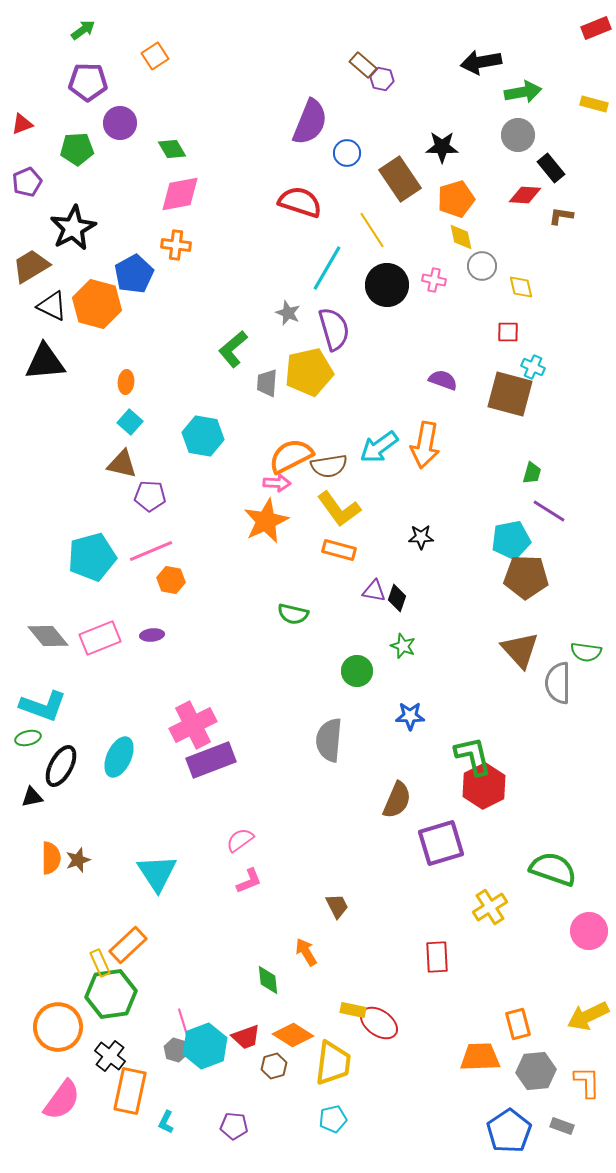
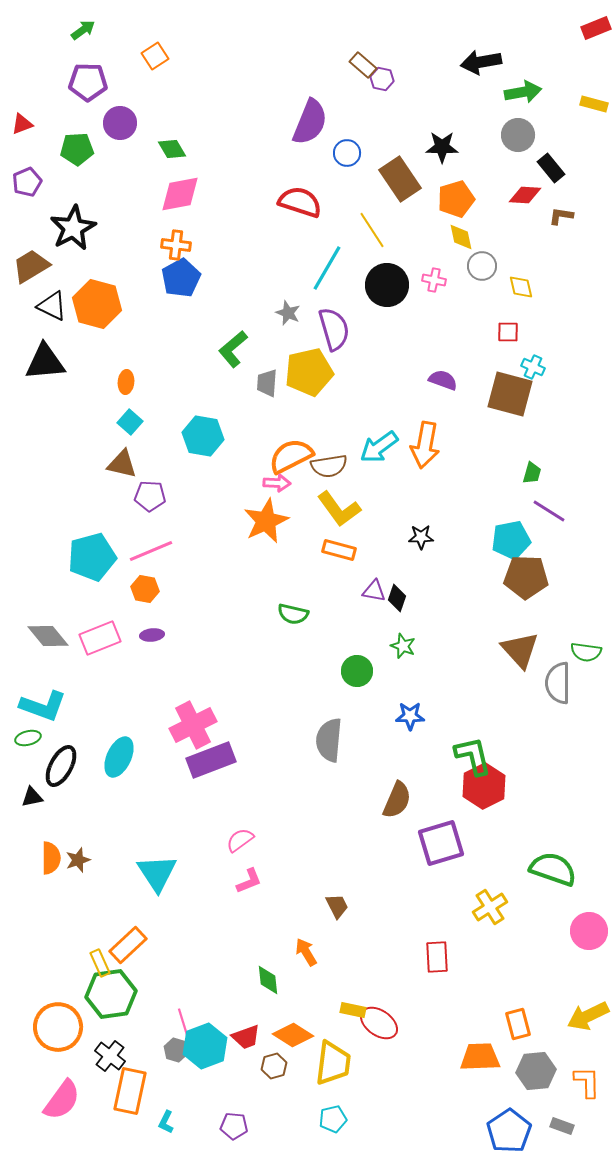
blue pentagon at (134, 274): moved 47 px right, 4 px down
orange hexagon at (171, 580): moved 26 px left, 9 px down
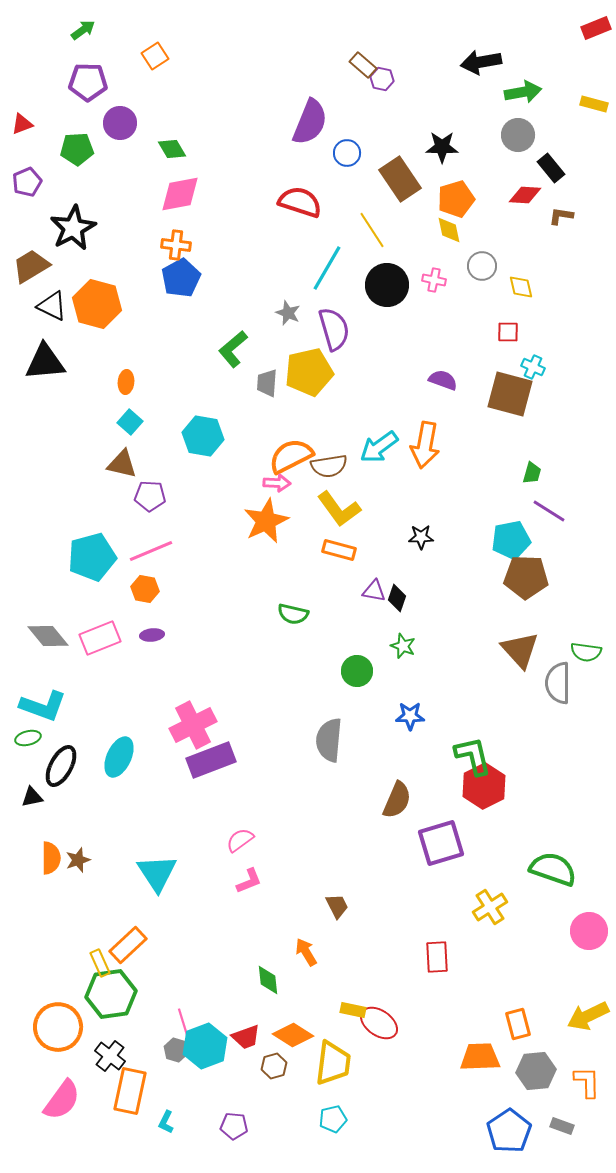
yellow diamond at (461, 237): moved 12 px left, 7 px up
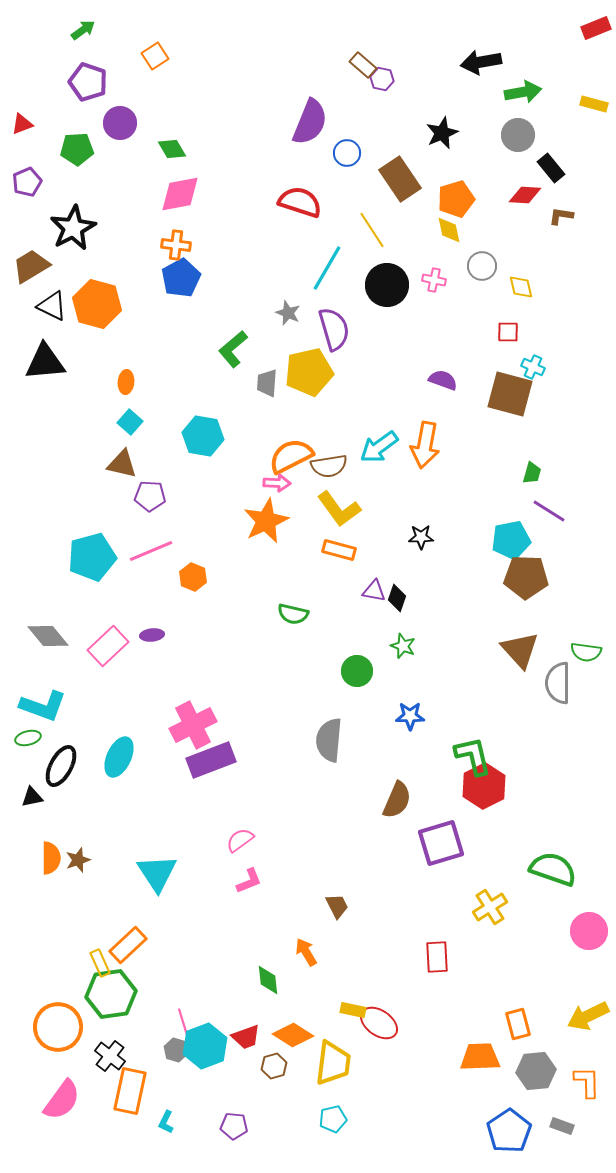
purple pentagon at (88, 82): rotated 18 degrees clockwise
black star at (442, 147): moved 14 px up; rotated 24 degrees counterclockwise
orange hexagon at (145, 589): moved 48 px right, 12 px up; rotated 12 degrees clockwise
pink rectangle at (100, 638): moved 8 px right, 8 px down; rotated 21 degrees counterclockwise
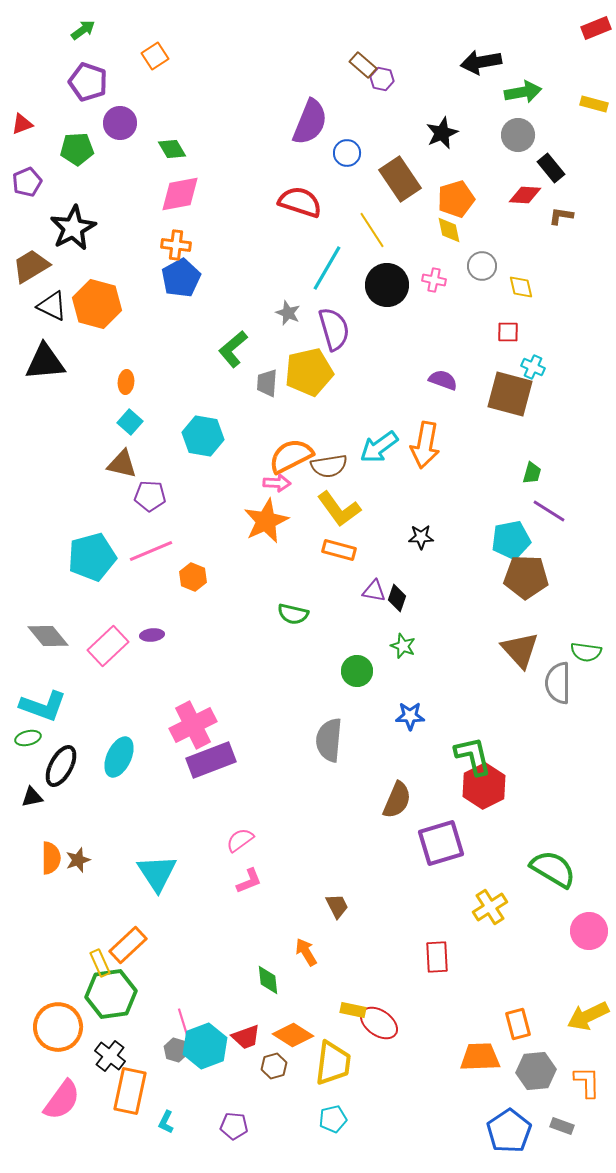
green semicircle at (553, 869): rotated 12 degrees clockwise
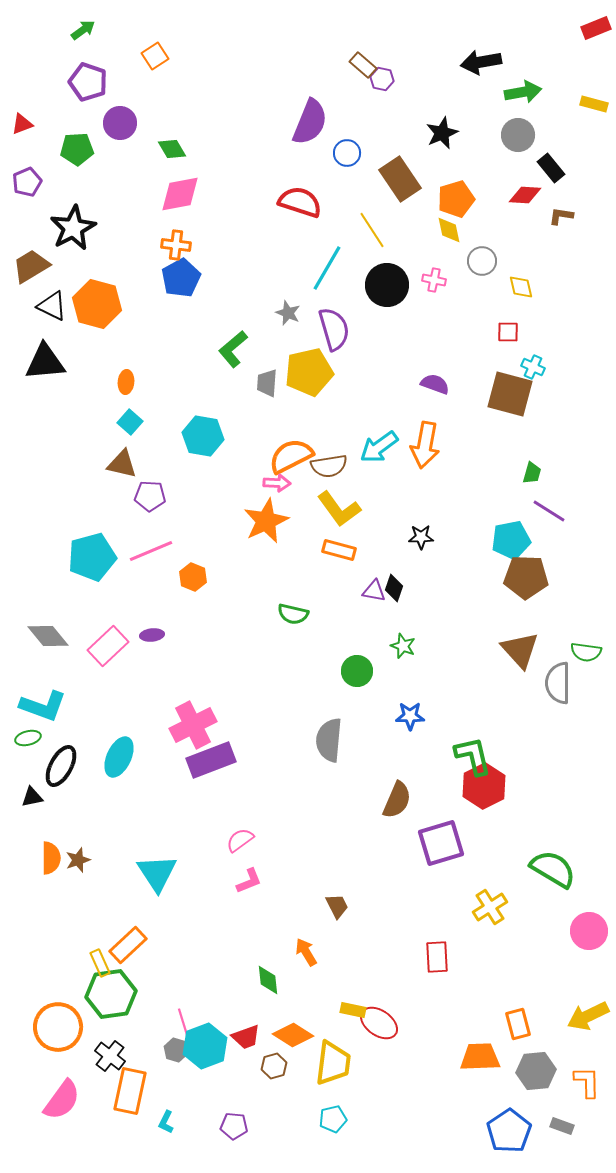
gray circle at (482, 266): moved 5 px up
purple semicircle at (443, 380): moved 8 px left, 4 px down
black diamond at (397, 598): moved 3 px left, 10 px up
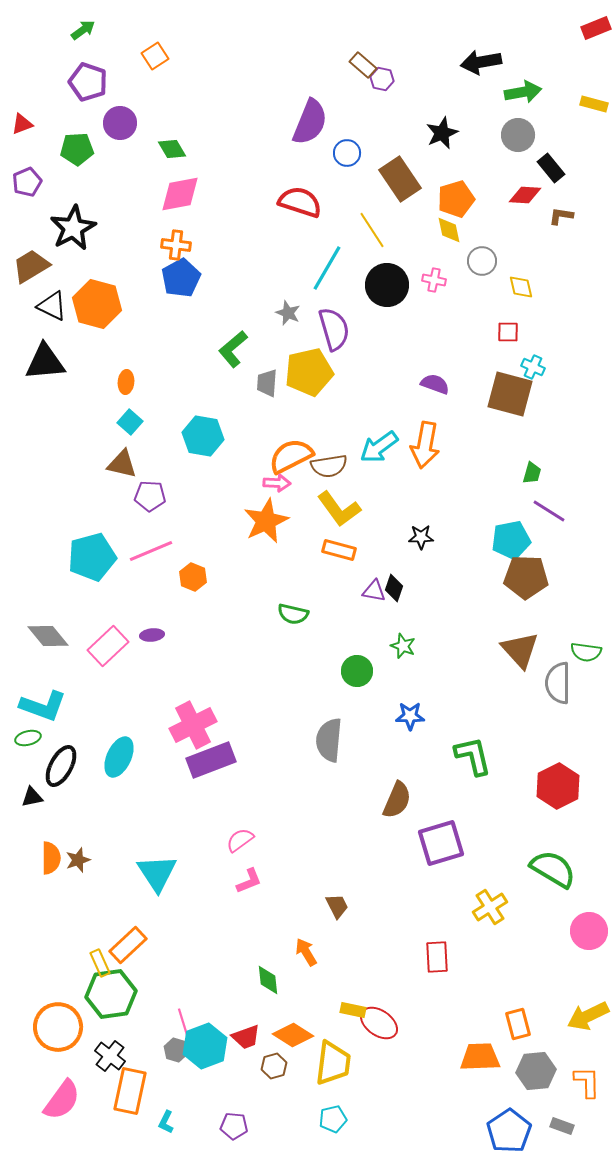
red hexagon at (484, 786): moved 74 px right
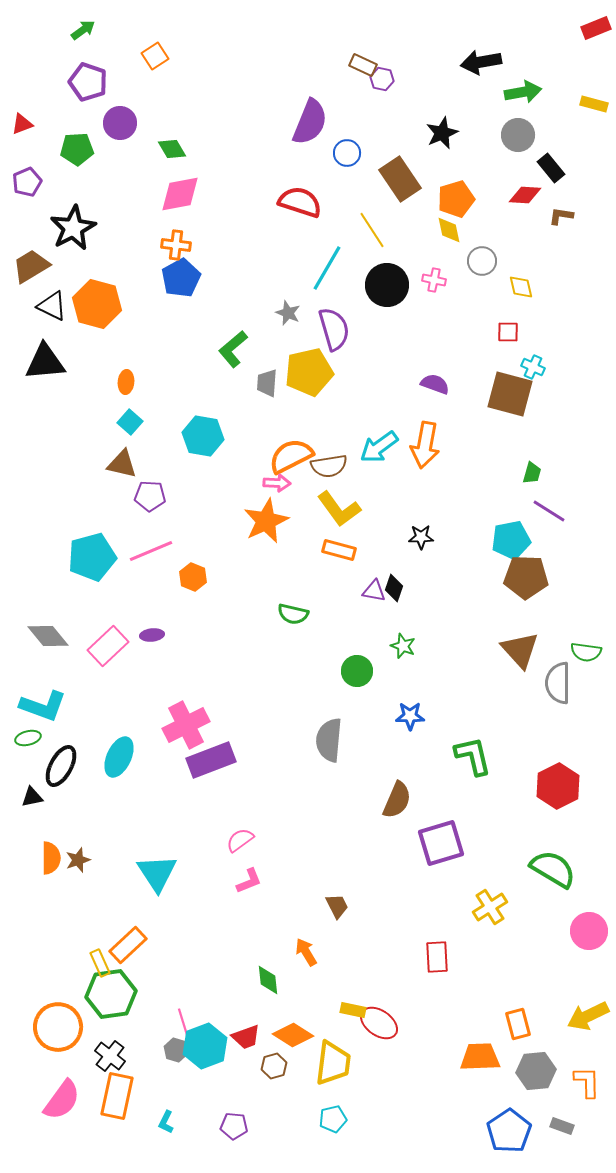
brown rectangle at (363, 65): rotated 16 degrees counterclockwise
pink cross at (193, 725): moved 7 px left
orange rectangle at (130, 1091): moved 13 px left, 5 px down
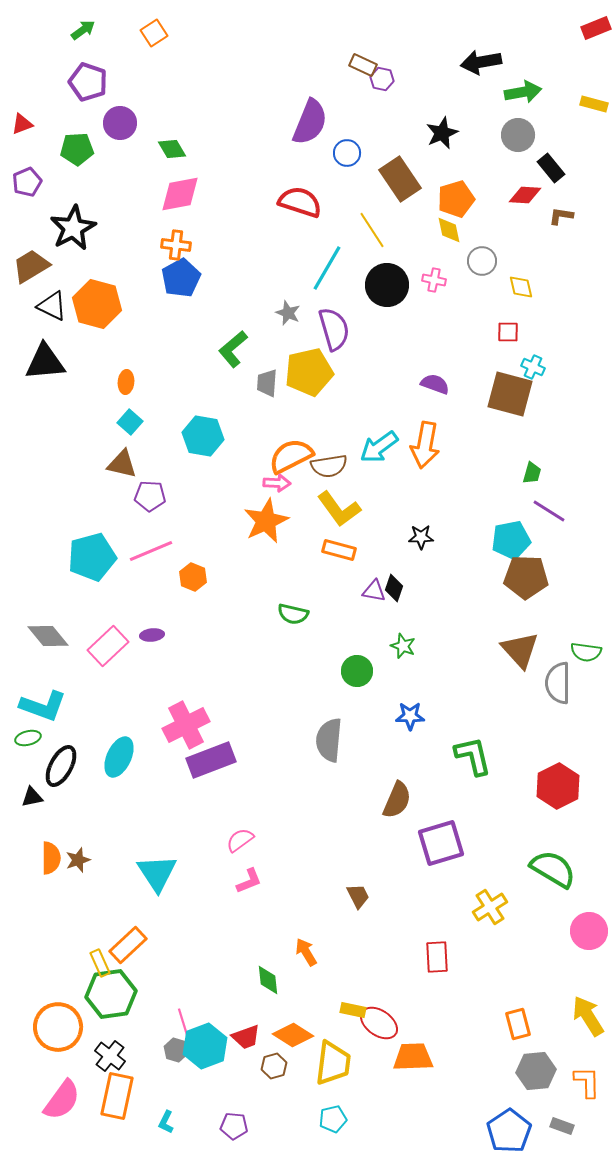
orange square at (155, 56): moved 1 px left, 23 px up
brown trapezoid at (337, 906): moved 21 px right, 10 px up
yellow arrow at (588, 1016): rotated 84 degrees clockwise
orange trapezoid at (480, 1057): moved 67 px left
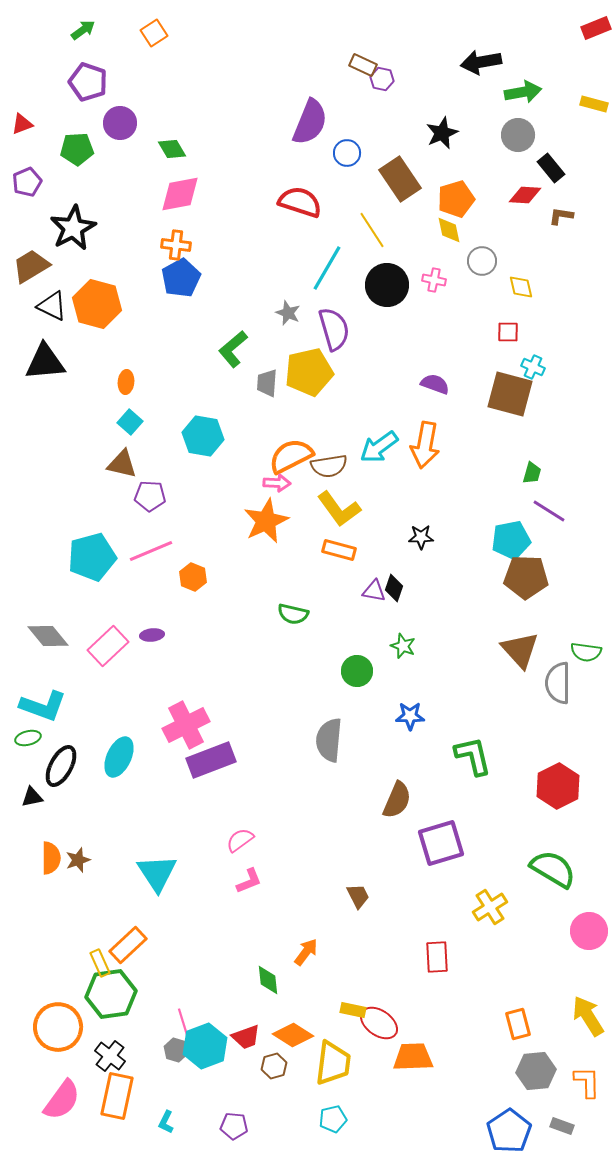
orange arrow at (306, 952): rotated 68 degrees clockwise
